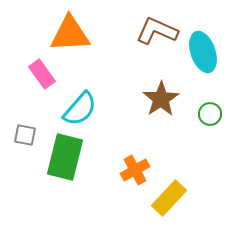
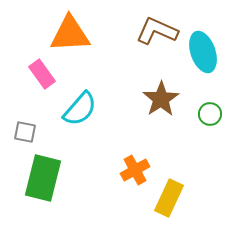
gray square: moved 3 px up
green rectangle: moved 22 px left, 21 px down
yellow rectangle: rotated 18 degrees counterclockwise
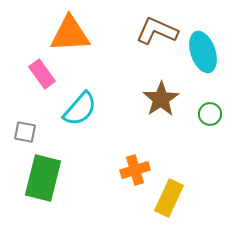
orange cross: rotated 12 degrees clockwise
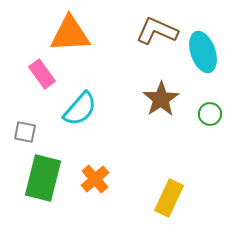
orange cross: moved 40 px left, 9 px down; rotated 24 degrees counterclockwise
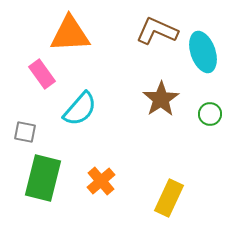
orange cross: moved 6 px right, 2 px down
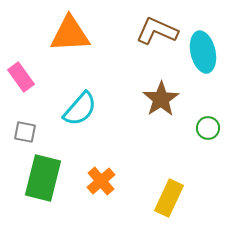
cyan ellipse: rotated 6 degrees clockwise
pink rectangle: moved 21 px left, 3 px down
green circle: moved 2 px left, 14 px down
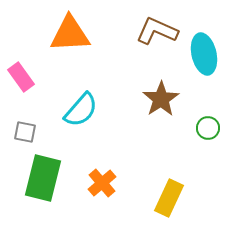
cyan ellipse: moved 1 px right, 2 px down
cyan semicircle: moved 1 px right, 1 px down
orange cross: moved 1 px right, 2 px down
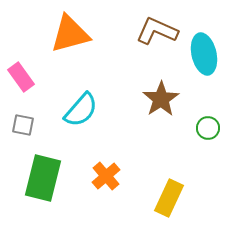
orange triangle: rotated 12 degrees counterclockwise
gray square: moved 2 px left, 7 px up
orange cross: moved 4 px right, 7 px up
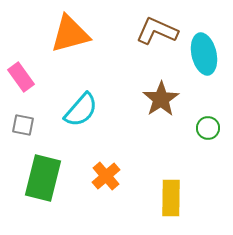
yellow rectangle: moved 2 px right; rotated 24 degrees counterclockwise
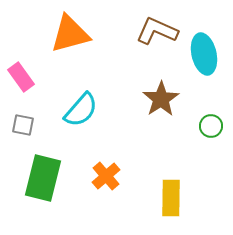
green circle: moved 3 px right, 2 px up
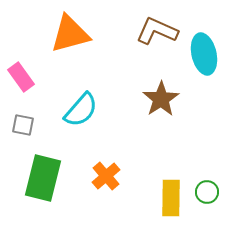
green circle: moved 4 px left, 66 px down
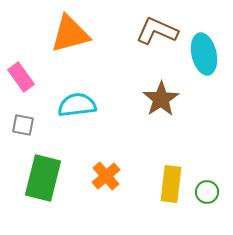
cyan semicircle: moved 4 px left, 5 px up; rotated 138 degrees counterclockwise
yellow rectangle: moved 14 px up; rotated 6 degrees clockwise
